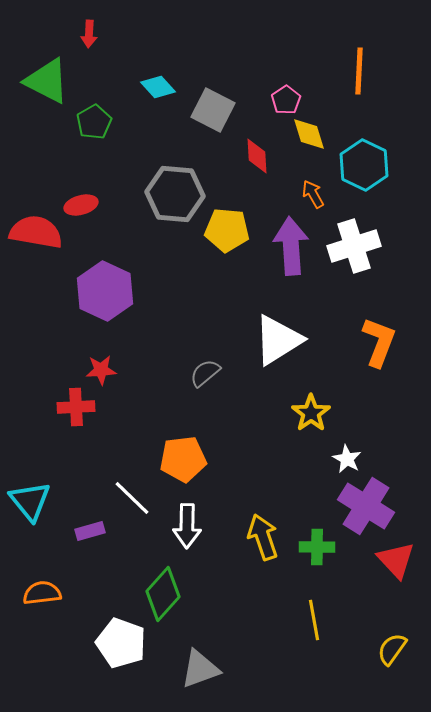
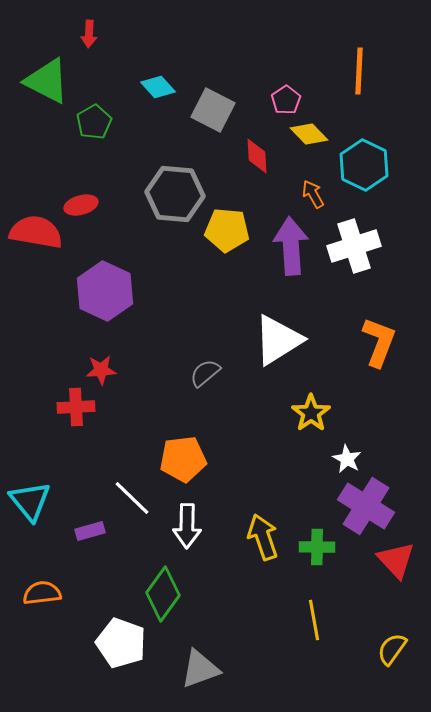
yellow diamond: rotated 27 degrees counterclockwise
green diamond: rotated 6 degrees counterclockwise
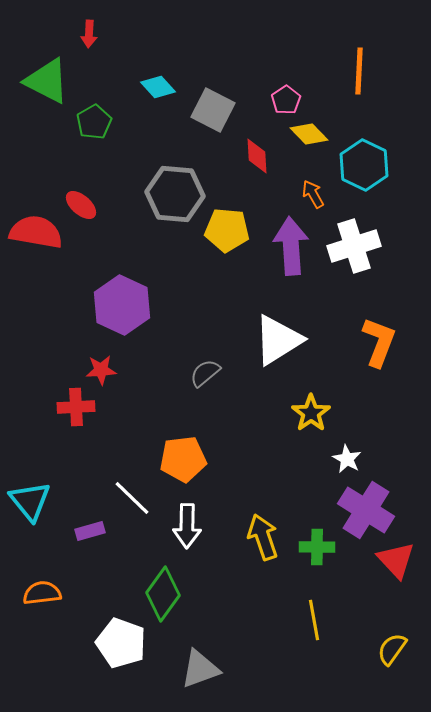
red ellipse: rotated 56 degrees clockwise
purple hexagon: moved 17 px right, 14 px down
purple cross: moved 4 px down
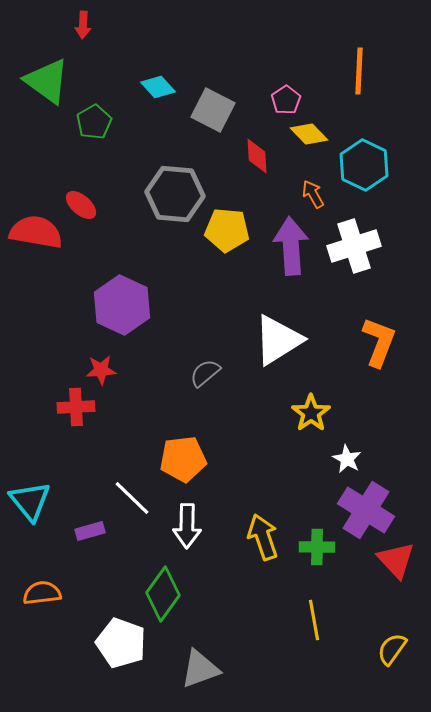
red arrow: moved 6 px left, 9 px up
green triangle: rotated 9 degrees clockwise
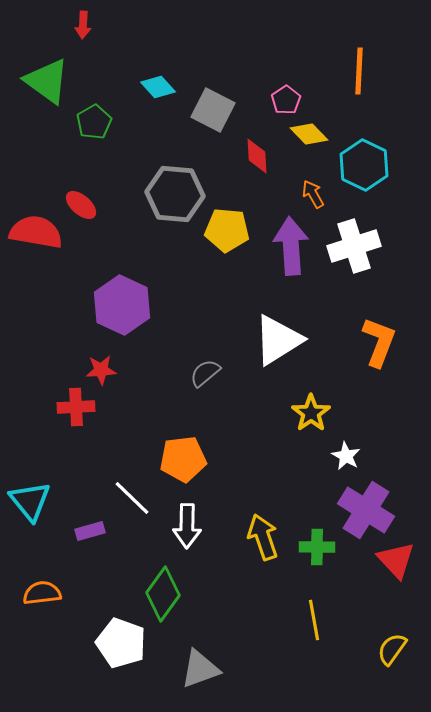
white star: moved 1 px left, 3 px up
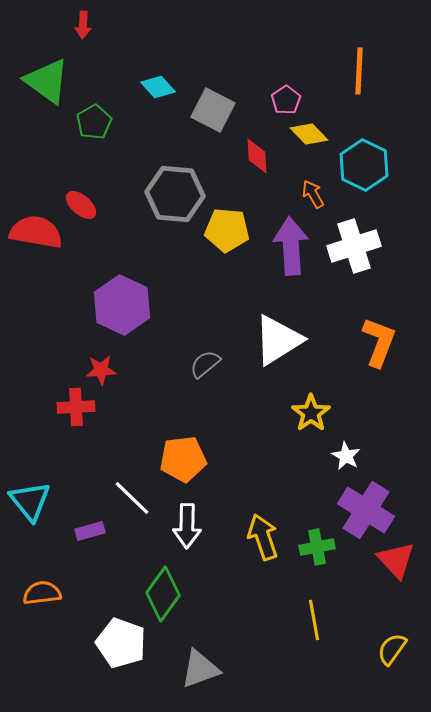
gray semicircle: moved 9 px up
green cross: rotated 12 degrees counterclockwise
